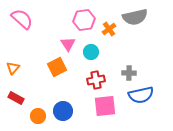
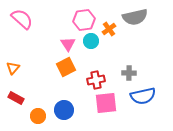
cyan circle: moved 11 px up
orange square: moved 9 px right
blue semicircle: moved 2 px right, 1 px down
pink square: moved 1 px right, 3 px up
blue circle: moved 1 px right, 1 px up
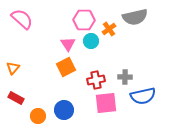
pink hexagon: rotated 10 degrees clockwise
gray cross: moved 4 px left, 4 px down
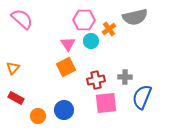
blue semicircle: moved 1 px left, 1 px down; rotated 125 degrees clockwise
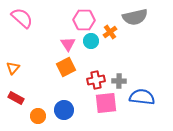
pink semicircle: moved 1 px up
orange cross: moved 1 px right, 3 px down
gray cross: moved 6 px left, 4 px down
blue semicircle: rotated 75 degrees clockwise
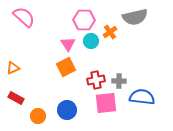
pink semicircle: moved 2 px right, 1 px up
orange triangle: rotated 24 degrees clockwise
blue circle: moved 3 px right
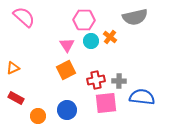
orange cross: moved 5 px down; rotated 16 degrees counterclockwise
pink triangle: moved 1 px left, 1 px down
orange square: moved 3 px down
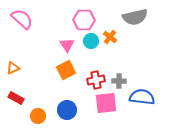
pink semicircle: moved 2 px left, 2 px down
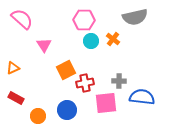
orange cross: moved 3 px right, 2 px down
pink triangle: moved 23 px left
red cross: moved 11 px left, 3 px down
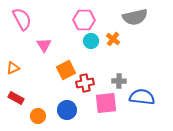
pink semicircle: rotated 20 degrees clockwise
